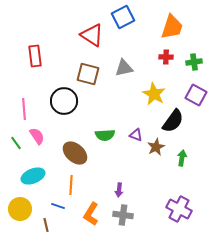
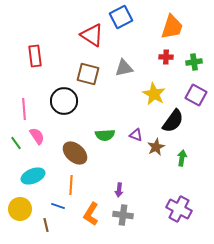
blue square: moved 2 px left
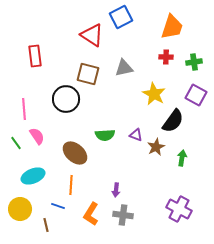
black circle: moved 2 px right, 2 px up
purple arrow: moved 3 px left
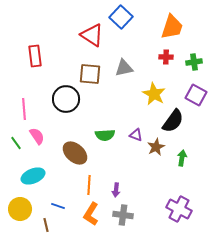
blue square: rotated 20 degrees counterclockwise
brown square: moved 2 px right; rotated 10 degrees counterclockwise
orange line: moved 18 px right
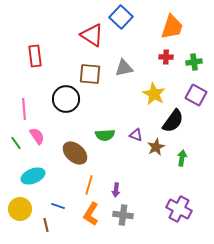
orange line: rotated 12 degrees clockwise
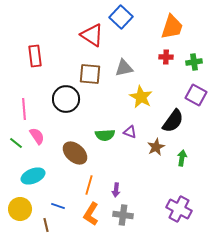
yellow star: moved 13 px left, 3 px down
purple triangle: moved 6 px left, 3 px up
green line: rotated 16 degrees counterclockwise
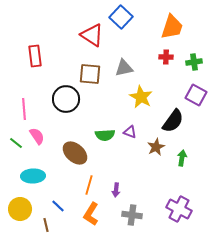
cyan ellipse: rotated 20 degrees clockwise
blue line: rotated 24 degrees clockwise
gray cross: moved 9 px right
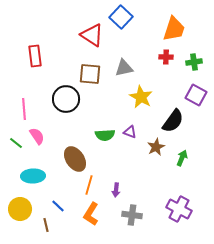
orange trapezoid: moved 2 px right, 2 px down
brown ellipse: moved 6 px down; rotated 15 degrees clockwise
green arrow: rotated 14 degrees clockwise
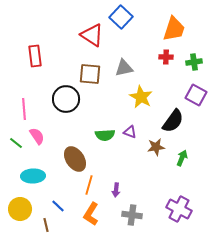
brown star: rotated 18 degrees clockwise
